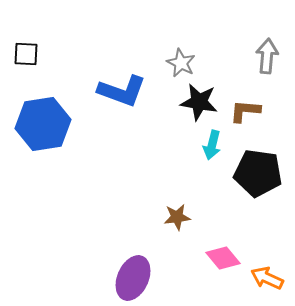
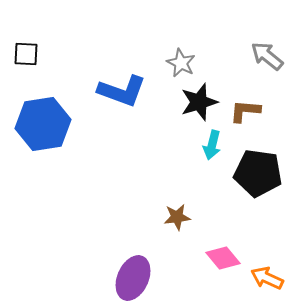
gray arrow: rotated 56 degrees counterclockwise
black star: rotated 27 degrees counterclockwise
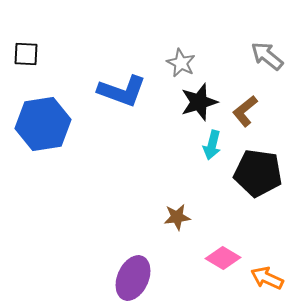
brown L-shape: rotated 44 degrees counterclockwise
pink diamond: rotated 20 degrees counterclockwise
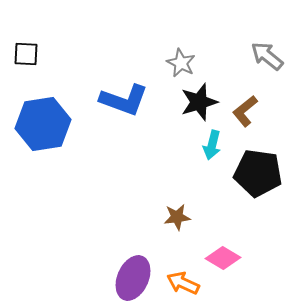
blue L-shape: moved 2 px right, 9 px down
orange arrow: moved 84 px left, 5 px down
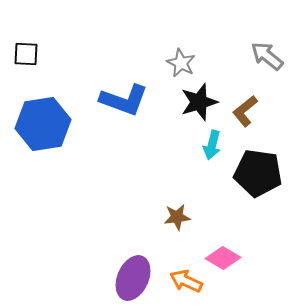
orange arrow: moved 3 px right, 2 px up
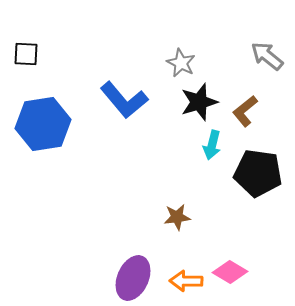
blue L-shape: rotated 30 degrees clockwise
pink diamond: moved 7 px right, 14 px down
orange arrow: rotated 24 degrees counterclockwise
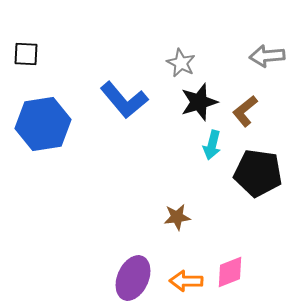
gray arrow: rotated 44 degrees counterclockwise
pink diamond: rotated 52 degrees counterclockwise
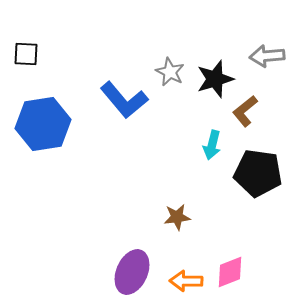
gray star: moved 11 px left, 9 px down
black star: moved 16 px right, 23 px up
purple ellipse: moved 1 px left, 6 px up
